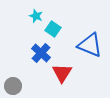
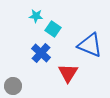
cyan star: rotated 16 degrees counterclockwise
red triangle: moved 6 px right
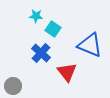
red triangle: moved 1 px left, 1 px up; rotated 10 degrees counterclockwise
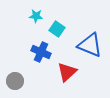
cyan square: moved 4 px right
blue cross: moved 1 px up; rotated 18 degrees counterclockwise
red triangle: rotated 25 degrees clockwise
gray circle: moved 2 px right, 5 px up
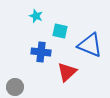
cyan star: rotated 16 degrees clockwise
cyan square: moved 3 px right, 2 px down; rotated 21 degrees counterclockwise
blue cross: rotated 18 degrees counterclockwise
gray circle: moved 6 px down
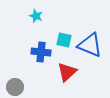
cyan square: moved 4 px right, 9 px down
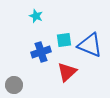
cyan square: rotated 21 degrees counterclockwise
blue cross: rotated 24 degrees counterclockwise
gray circle: moved 1 px left, 2 px up
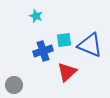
blue cross: moved 2 px right, 1 px up
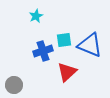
cyan star: rotated 24 degrees clockwise
